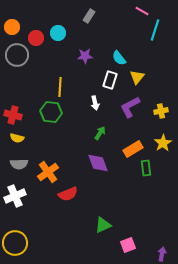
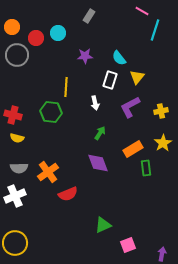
yellow line: moved 6 px right
gray semicircle: moved 4 px down
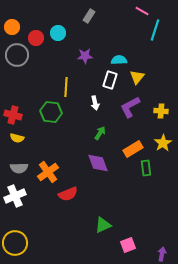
cyan semicircle: moved 2 px down; rotated 126 degrees clockwise
yellow cross: rotated 16 degrees clockwise
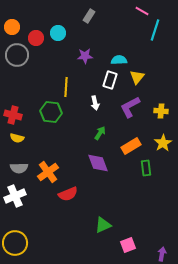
orange rectangle: moved 2 px left, 3 px up
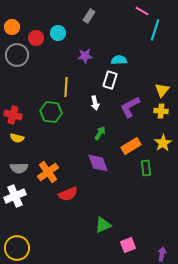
yellow triangle: moved 25 px right, 13 px down
yellow circle: moved 2 px right, 5 px down
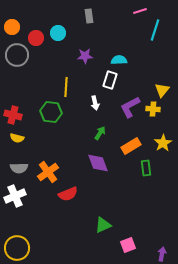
pink line: moved 2 px left; rotated 48 degrees counterclockwise
gray rectangle: rotated 40 degrees counterclockwise
yellow cross: moved 8 px left, 2 px up
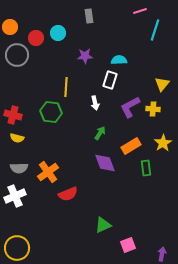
orange circle: moved 2 px left
yellow triangle: moved 6 px up
purple diamond: moved 7 px right
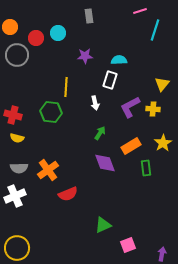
orange cross: moved 2 px up
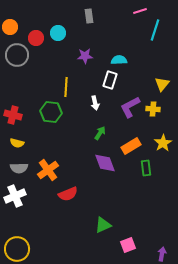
yellow semicircle: moved 5 px down
yellow circle: moved 1 px down
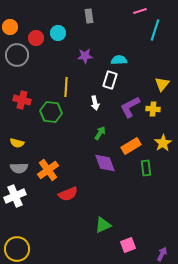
red cross: moved 9 px right, 15 px up
purple arrow: rotated 16 degrees clockwise
